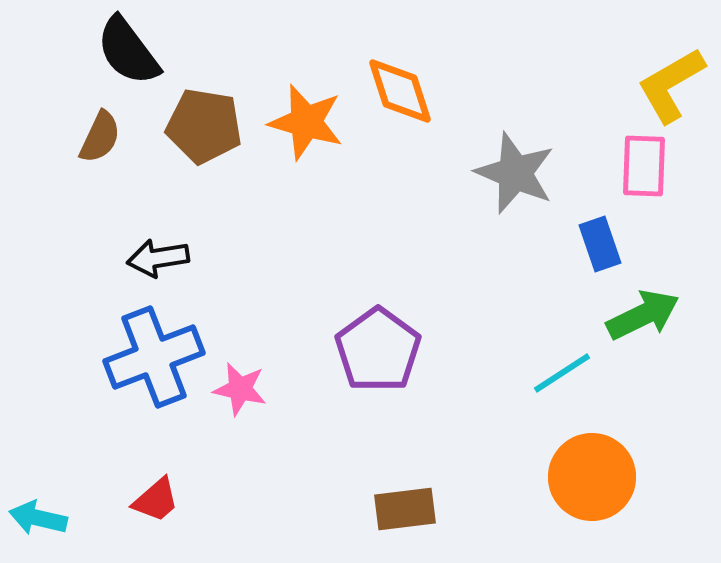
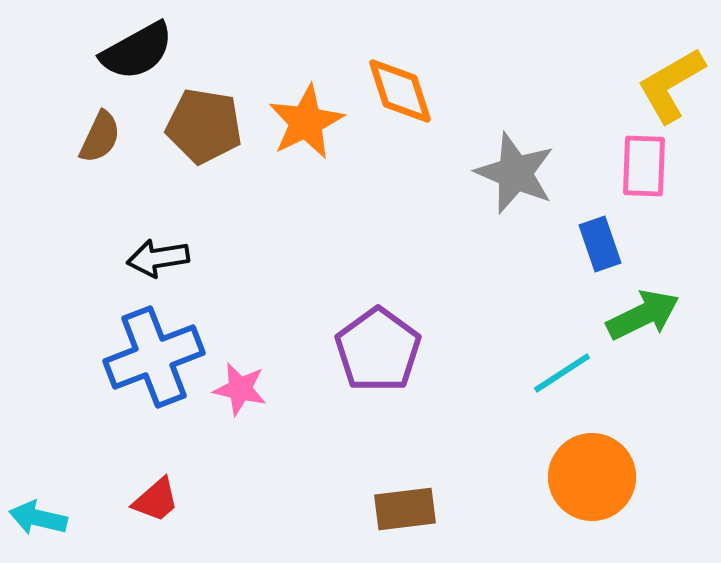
black semicircle: moved 9 px right; rotated 82 degrees counterclockwise
orange star: rotated 30 degrees clockwise
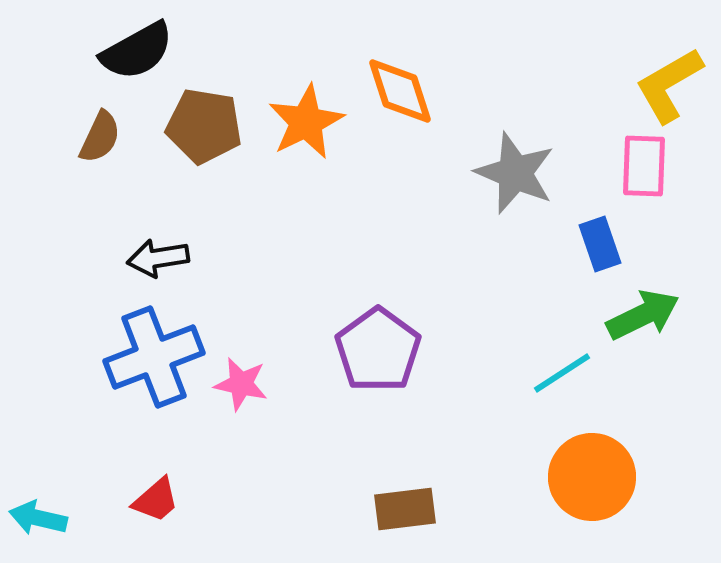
yellow L-shape: moved 2 px left
pink star: moved 1 px right, 5 px up
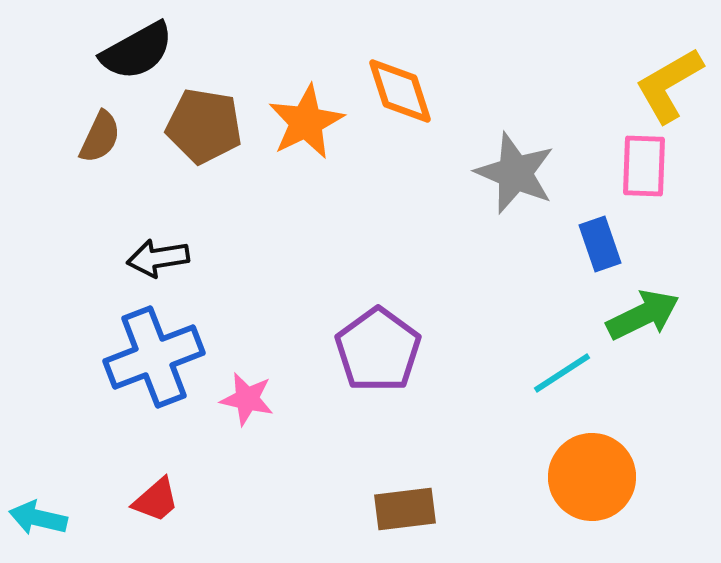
pink star: moved 6 px right, 15 px down
